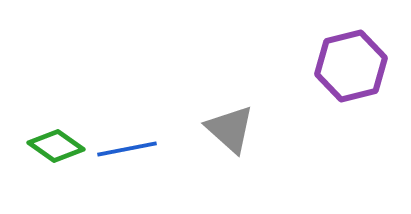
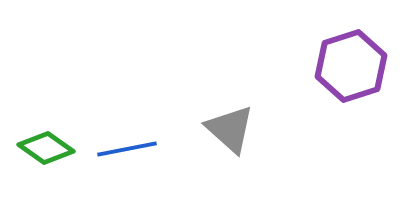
purple hexagon: rotated 4 degrees counterclockwise
green diamond: moved 10 px left, 2 px down
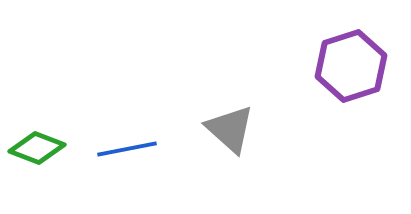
green diamond: moved 9 px left; rotated 14 degrees counterclockwise
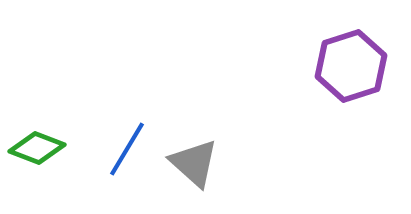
gray triangle: moved 36 px left, 34 px down
blue line: rotated 48 degrees counterclockwise
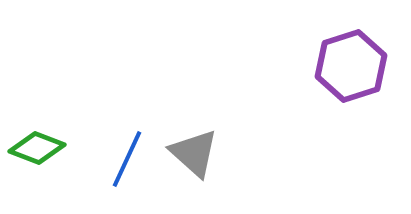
blue line: moved 10 px down; rotated 6 degrees counterclockwise
gray triangle: moved 10 px up
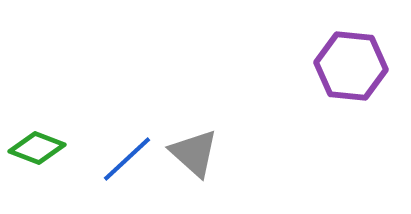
purple hexagon: rotated 24 degrees clockwise
blue line: rotated 22 degrees clockwise
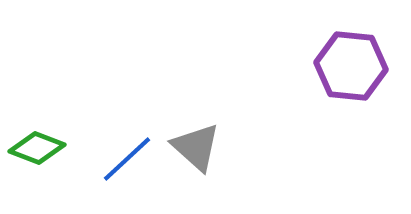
gray triangle: moved 2 px right, 6 px up
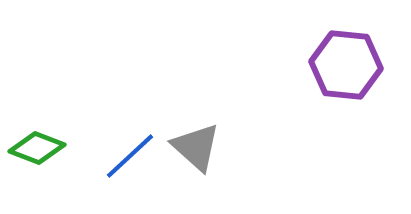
purple hexagon: moved 5 px left, 1 px up
blue line: moved 3 px right, 3 px up
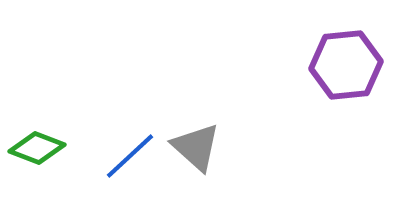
purple hexagon: rotated 12 degrees counterclockwise
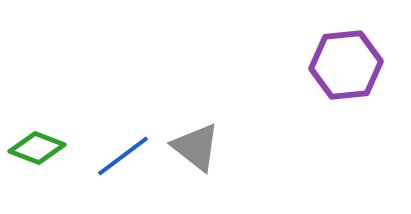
gray triangle: rotated 4 degrees counterclockwise
blue line: moved 7 px left; rotated 6 degrees clockwise
